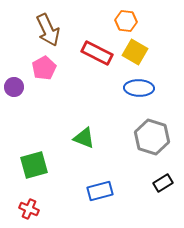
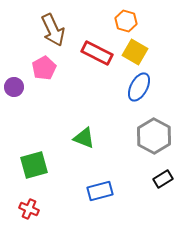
orange hexagon: rotated 10 degrees clockwise
brown arrow: moved 5 px right
blue ellipse: moved 1 px up; rotated 64 degrees counterclockwise
gray hexagon: moved 2 px right, 1 px up; rotated 12 degrees clockwise
black rectangle: moved 4 px up
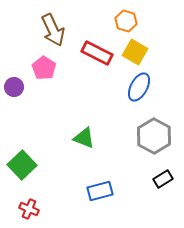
pink pentagon: rotated 10 degrees counterclockwise
green square: moved 12 px left; rotated 28 degrees counterclockwise
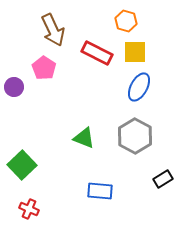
yellow square: rotated 30 degrees counterclockwise
gray hexagon: moved 19 px left
blue rectangle: rotated 20 degrees clockwise
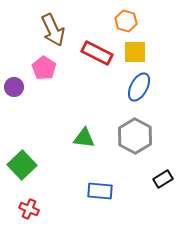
green triangle: rotated 15 degrees counterclockwise
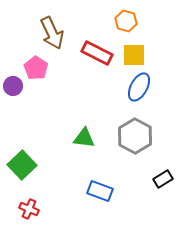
brown arrow: moved 1 px left, 3 px down
yellow square: moved 1 px left, 3 px down
pink pentagon: moved 8 px left
purple circle: moved 1 px left, 1 px up
blue rectangle: rotated 15 degrees clockwise
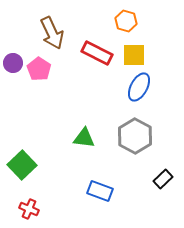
pink pentagon: moved 3 px right, 1 px down
purple circle: moved 23 px up
black rectangle: rotated 12 degrees counterclockwise
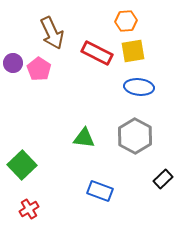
orange hexagon: rotated 20 degrees counterclockwise
yellow square: moved 1 px left, 4 px up; rotated 10 degrees counterclockwise
blue ellipse: rotated 68 degrees clockwise
red cross: rotated 36 degrees clockwise
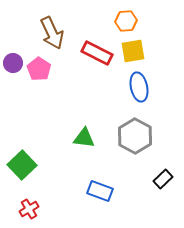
blue ellipse: rotated 72 degrees clockwise
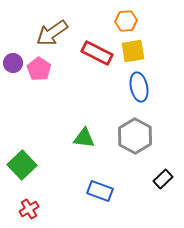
brown arrow: rotated 80 degrees clockwise
